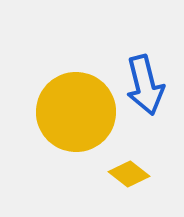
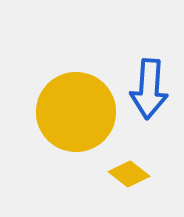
blue arrow: moved 4 px right, 4 px down; rotated 18 degrees clockwise
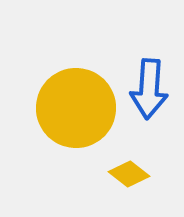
yellow circle: moved 4 px up
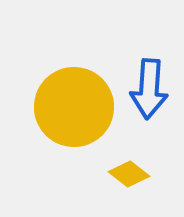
yellow circle: moved 2 px left, 1 px up
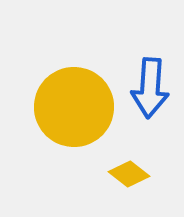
blue arrow: moved 1 px right, 1 px up
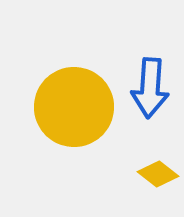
yellow diamond: moved 29 px right
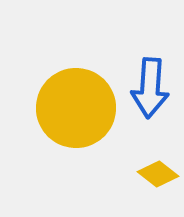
yellow circle: moved 2 px right, 1 px down
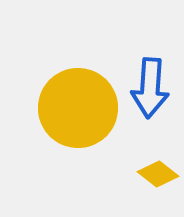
yellow circle: moved 2 px right
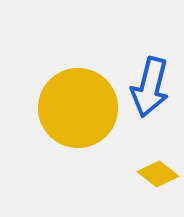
blue arrow: moved 1 px up; rotated 10 degrees clockwise
